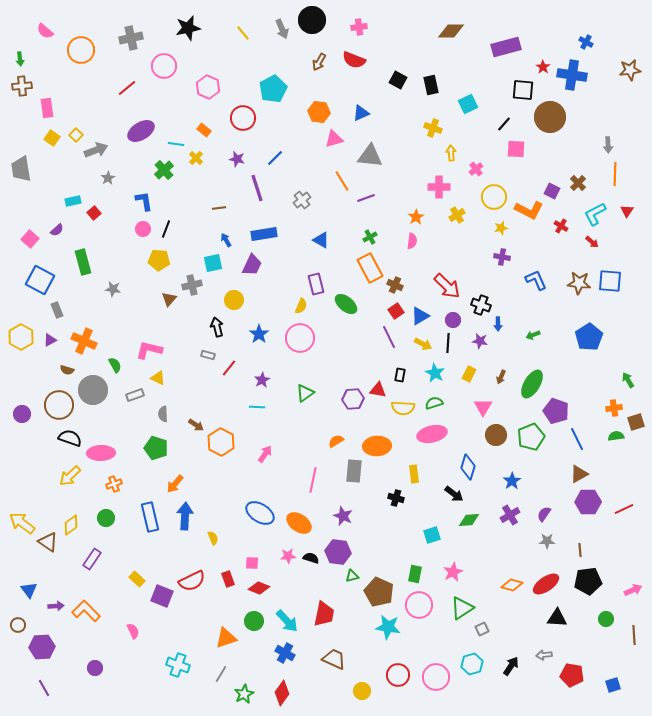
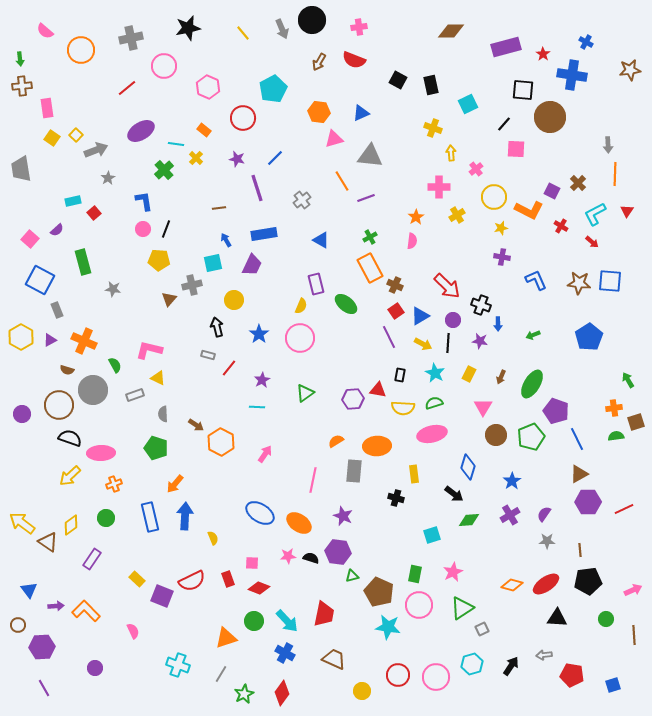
red star at (543, 67): moved 13 px up
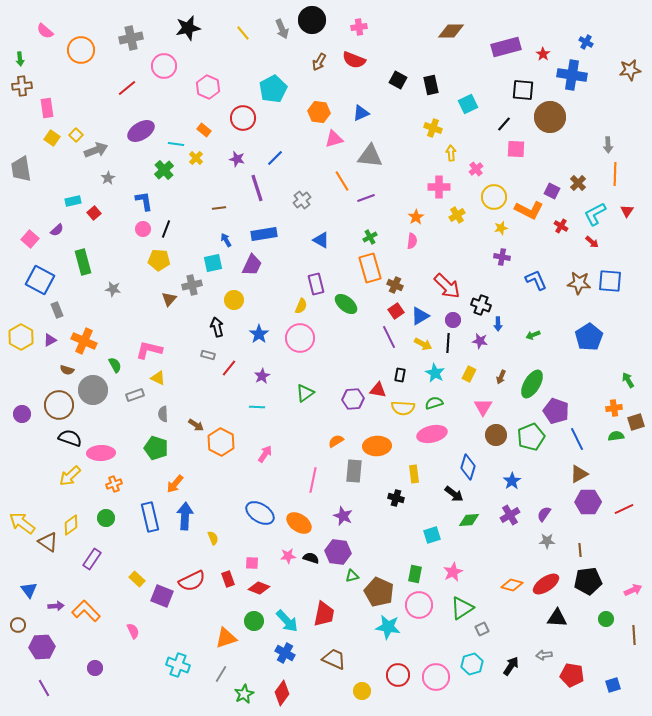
orange rectangle at (370, 268): rotated 12 degrees clockwise
purple star at (262, 380): moved 4 px up
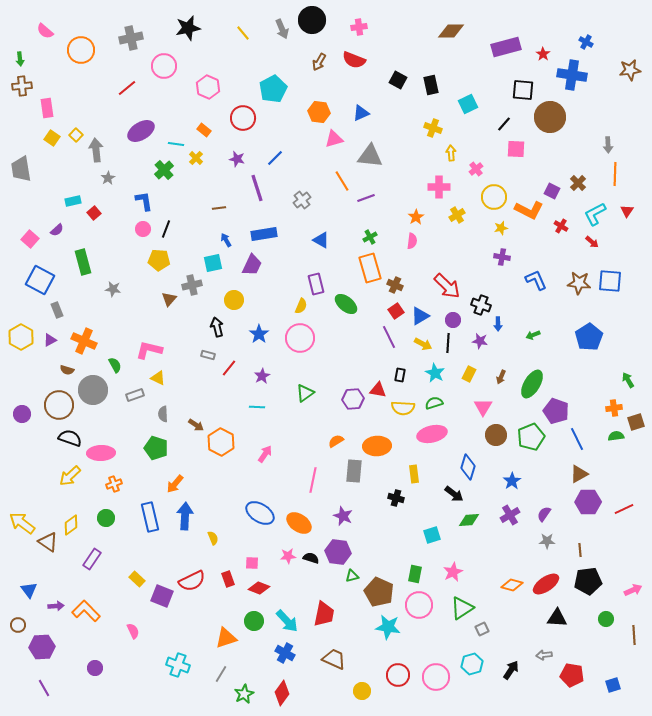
gray arrow at (96, 150): rotated 75 degrees counterclockwise
black arrow at (511, 666): moved 4 px down
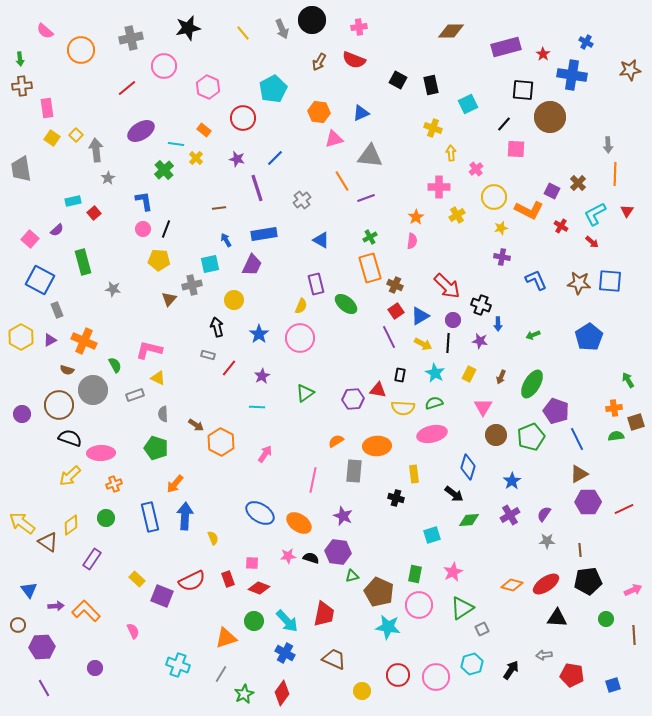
cyan square at (213, 263): moved 3 px left, 1 px down
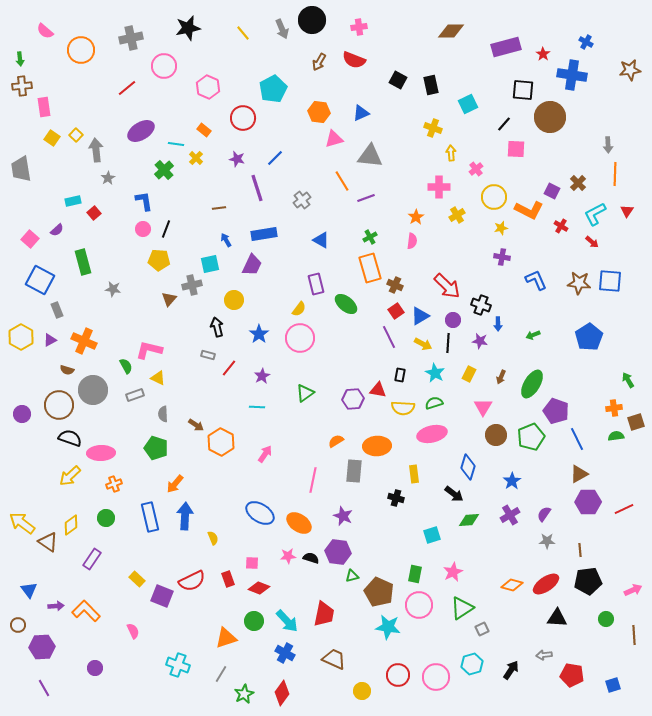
pink rectangle at (47, 108): moved 3 px left, 1 px up
yellow semicircle at (301, 306): moved 2 px left, 3 px down; rotated 14 degrees clockwise
green semicircle at (115, 365): moved 11 px right, 1 px down
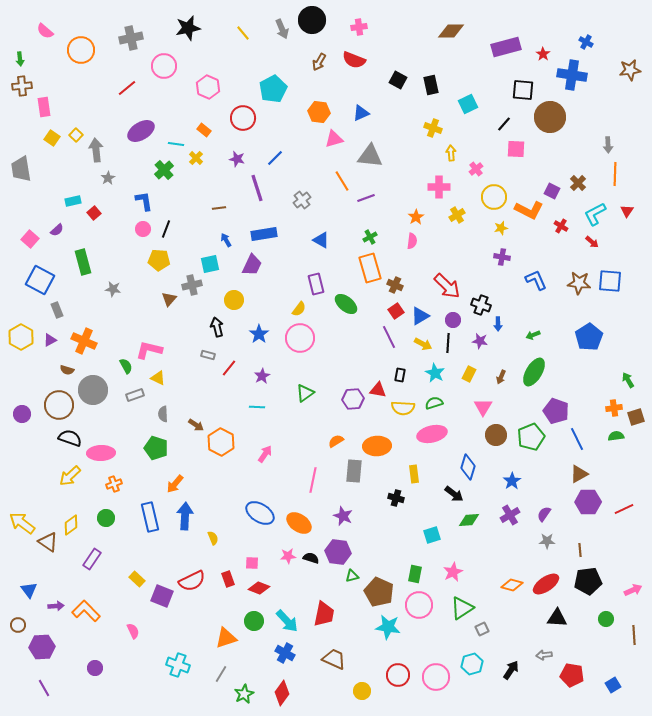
green ellipse at (532, 384): moved 2 px right, 12 px up
brown square at (636, 422): moved 5 px up
blue square at (613, 685): rotated 14 degrees counterclockwise
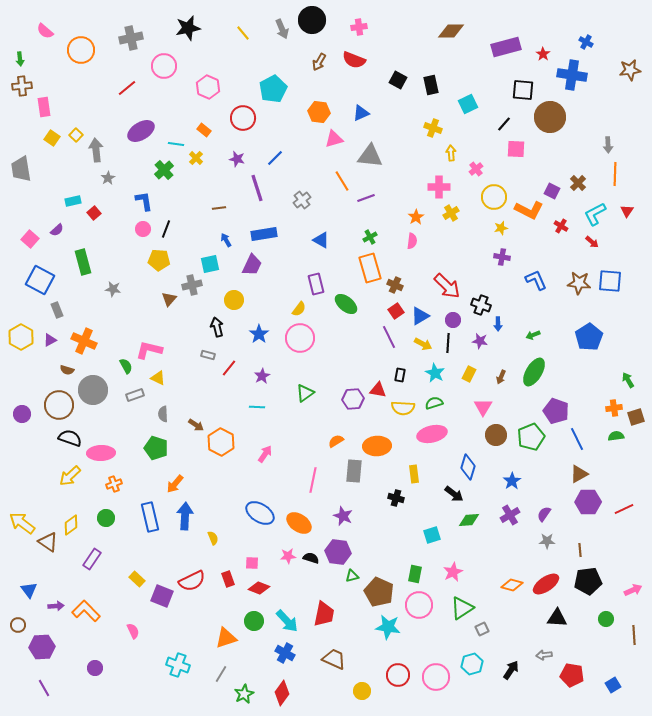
yellow cross at (457, 215): moved 6 px left, 2 px up
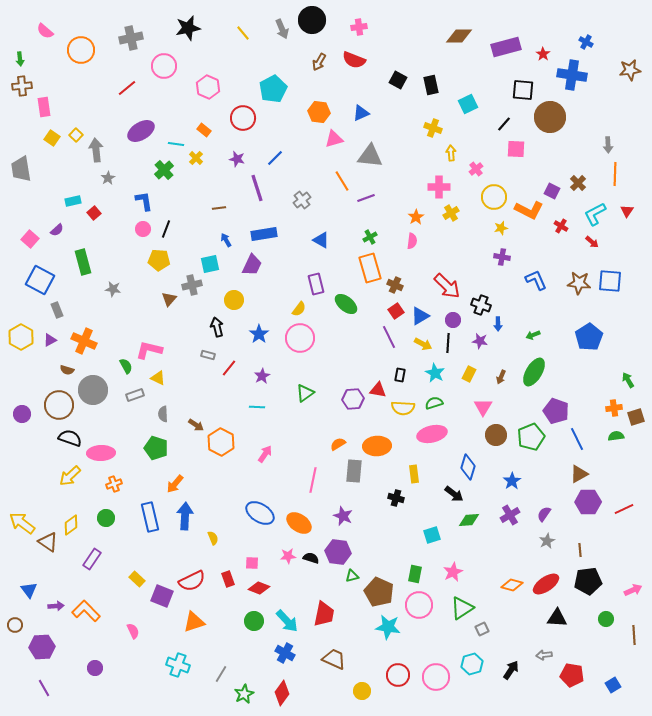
brown diamond at (451, 31): moved 8 px right, 5 px down
orange semicircle at (336, 441): moved 2 px right, 3 px down
gray star at (547, 541): rotated 28 degrees counterclockwise
brown circle at (18, 625): moved 3 px left
orange triangle at (226, 638): moved 32 px left, 16 px up
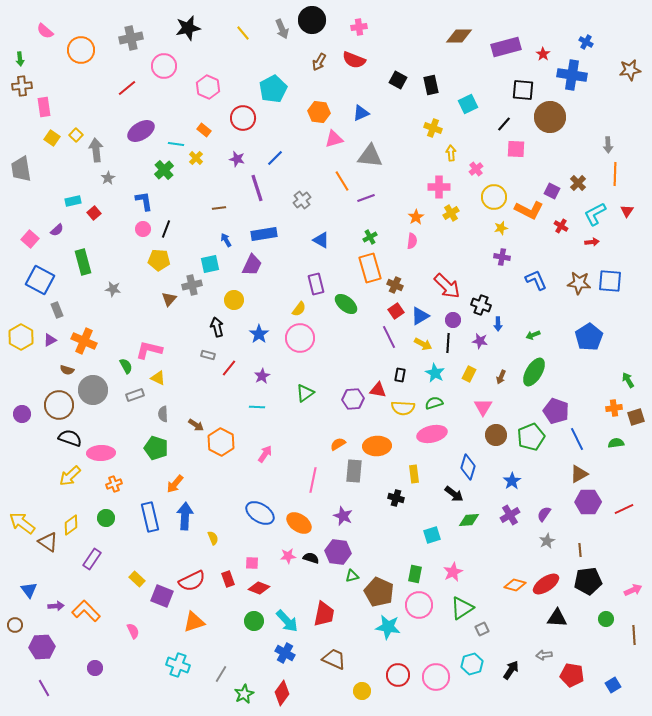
red arrow at (592, 242): rotated 48 degrees counterclockwise
green semicircle at (616, 436): moved 7 px down
orange diamond at (512, 585): moved 3 px right
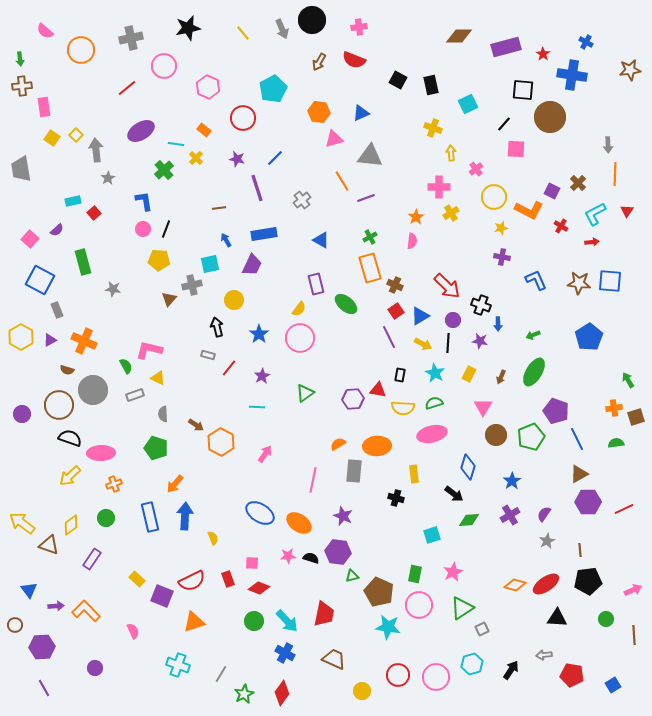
brown triangle at (48, 542): moved 1 px right, 3 px down; rotated 15 degrees counterclockwise
